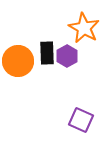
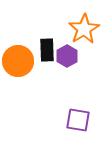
orange star: moved 1 px down; rotated 12 degrees clockwise
black rectangle: moved 3 px up
purple square: moved 3 px left; rotated 15 degrees counterclockwise
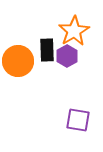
orange star: moved 10 px left, 2 px down
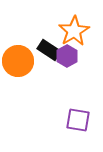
black rectangle: moved 2 px right; rotated 55 degrees counterclockwise
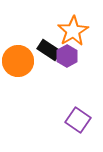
orange star: moved 1 px left
purple square: rotated 25 degrees clockwise
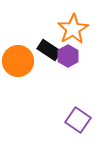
orange star: moved 2 px up
purple hexagon: moved 1 px right
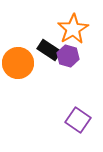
purple hexagon: rotated 15 degrees counterclockwise
orange circle: moved 2 px down
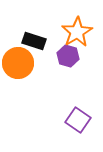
orange star: moved 4 px right, 3 px down
black rectangle: moved 15 px left, 9 px up; rotated 15 degrees counterclockwise
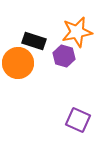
orange star: rotated 20 degrees clockwise
purple hexagon: moved 4 px left
purple square: rotated 10 degrees counterclockwise
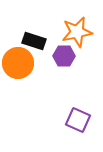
purple hexagon: rotated 15 degrees counterclockwise
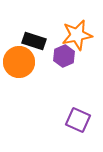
orange star: moved 3 px down
purple hexagon: rotated 25 degrees counterclockwise
orange circle: moved 1 px right, 1 px up
